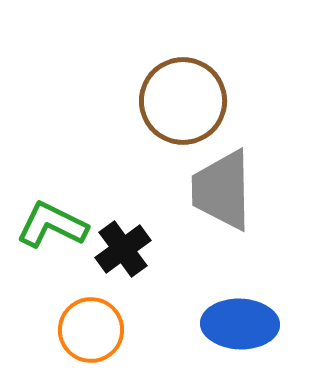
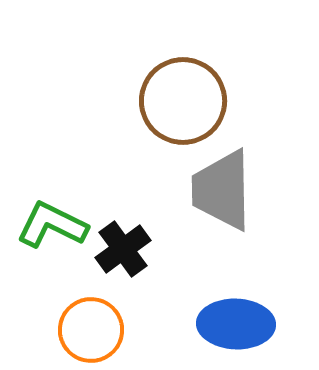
blue ellipse: moved 4 px left
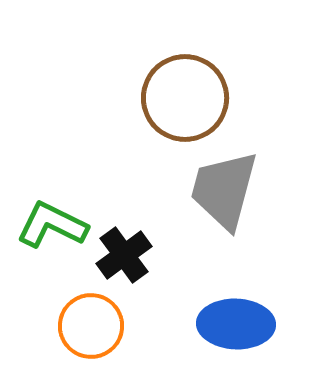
brown circle: moved 2 px right, 3 px up
gray trapezoid: moved 2 px right; rotated 16 degrees clockwise
black cross: moved 1 px right, 6 px down
orange circle: moved 4 px up
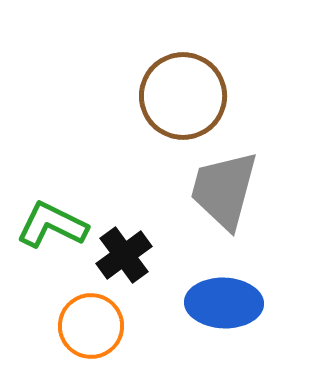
brown circle: moved 2 px left, 2 px up
blue ellipse: moved 12 px left, 21 px up
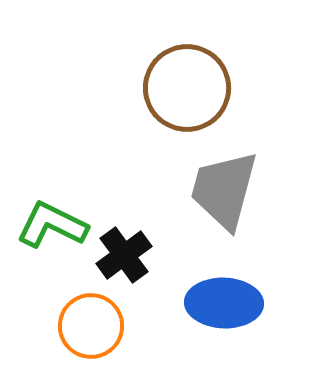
brown circle: moved 4 px right, 8 px up
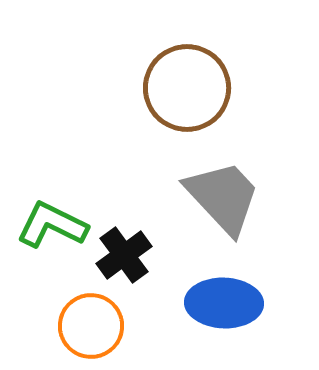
gray trapezoid: moved 1 px left, 7 px down; rotated 122 degrees clockwise
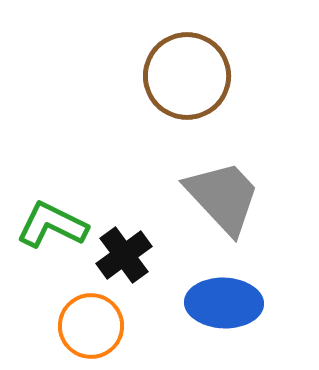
brown circle: moved 12 px up
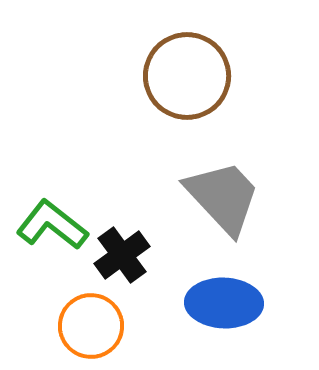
green L-shape: rotated 12 degrees clockwise
black cross: moved 2 px left
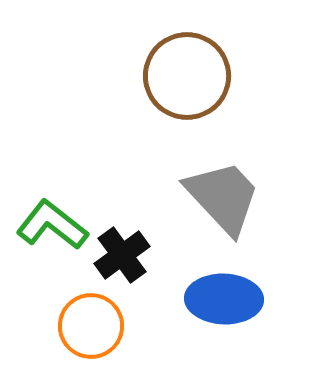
blue ellipse: moved 4 px up
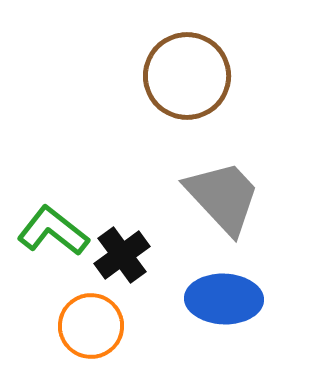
green L-shape: moved 1 px right, 6 px down
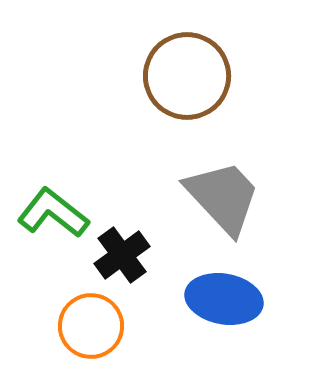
green L-shape: moved 18 px up
blue ellipse: rotated 8 degrees clockwise
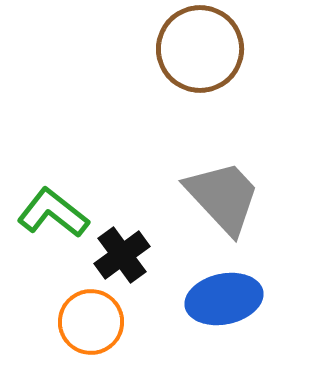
brown circle: moved 13 px right, 27 px up
blue ellipse: rotated 22 degrees counterclockwise
orange circle: moved 4 px up
